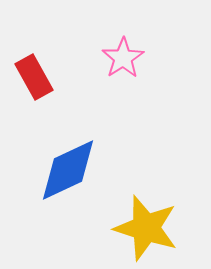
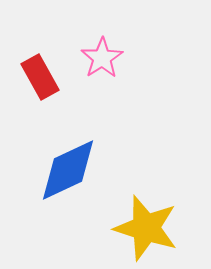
pink star: moved 21 px left
red rectangle: moved 6 px right
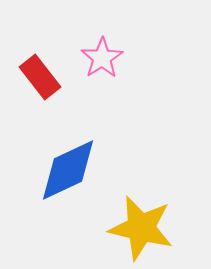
red rectangle: rotated 9 degrees counterclockwise
yellow star: moved 5 px left; rotated 4 degrees counterclockwise
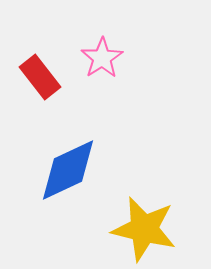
yellow star: moved 3 px right, 1 px down
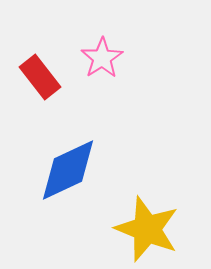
yellow star: moved 3 px right; rotated 8 degrees clockwise
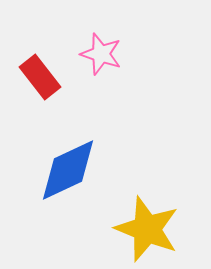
pink star: moved 1 px left, 4 px up; rotated 21 degrees counterclockwise
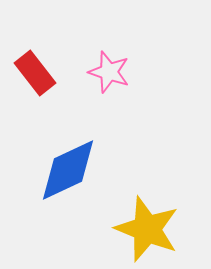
pink star: moved 8 px right, 18 px down
red rectangle: moved 5 px left, 4 px up
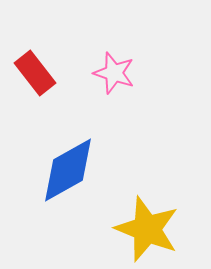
pink star: moved 5 px right, 1 px down
blue diamond: rotated 4 degrees counterclockwise
